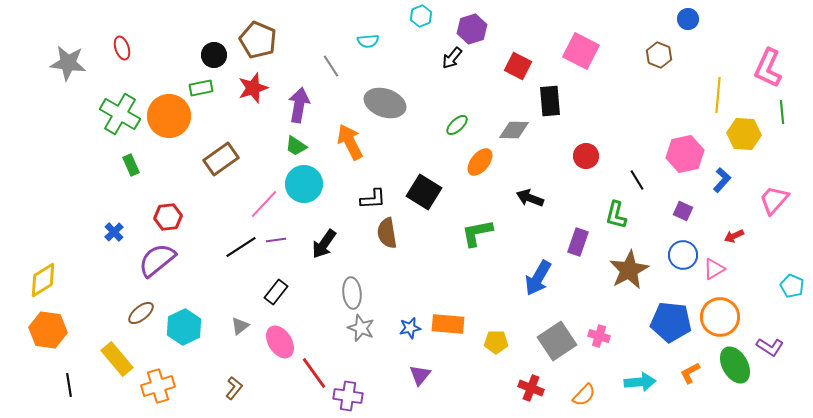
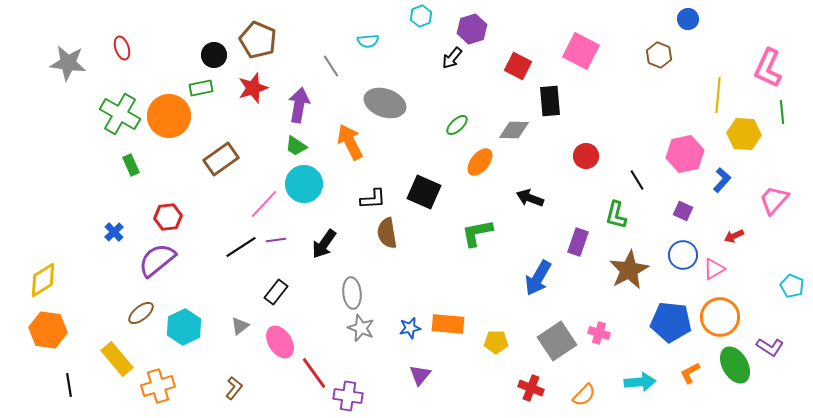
black square at (424, 192): rotated 8 degrees counterclockwise
pink cross at (599, 336): moved 3 px up
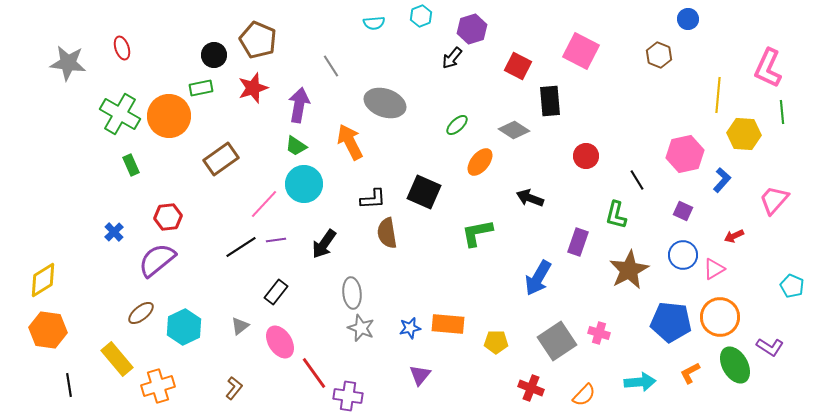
cyan semicircle at (368, 41): moved 6 px right, 18 px up
gray diamond at (514, 130): rotated 32 degrees clockwise
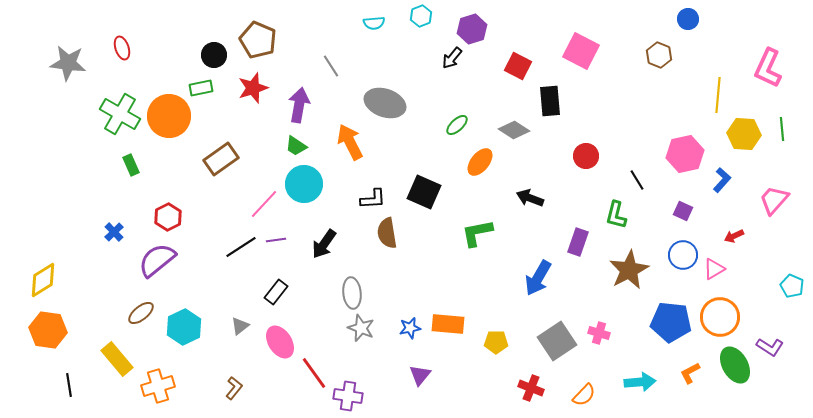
green line at (782, 112): moved 17 px down
red hexagon at (168, 217): rotated 20 degrees counterclockwise
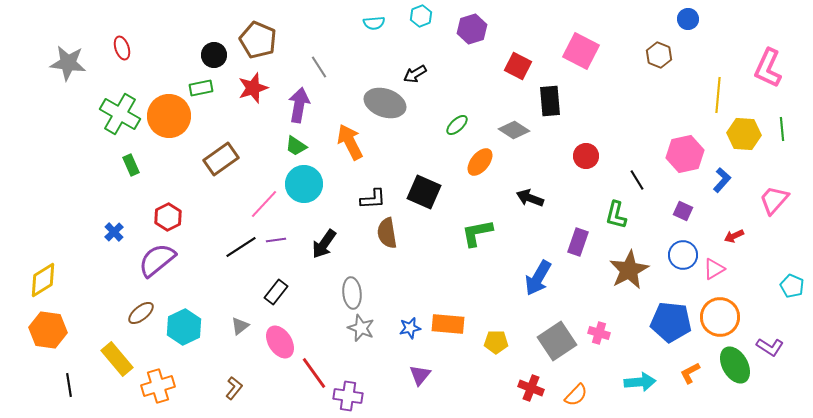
black arrow at (452, 58): moved 37 px left, 16 px down; rotated 20 degrees clockwise
gray line at (331, 66): moved 12 px left, 1 px down
orange semicircle at (584, 395): moved 8 px left
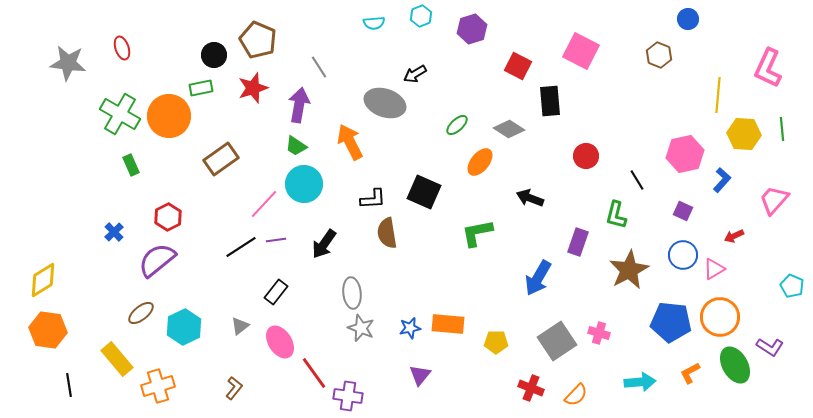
gray diamond at (514, 130): moved 5 px left, 1 px up
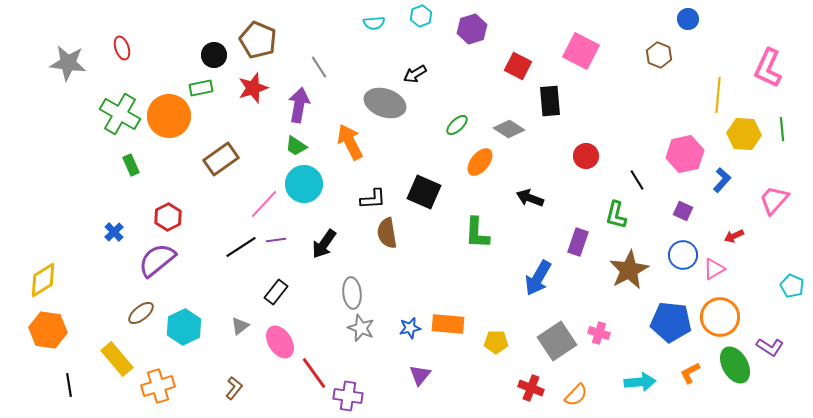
green L-shape at (477, 233): rotated 76 degrees counterclockwise
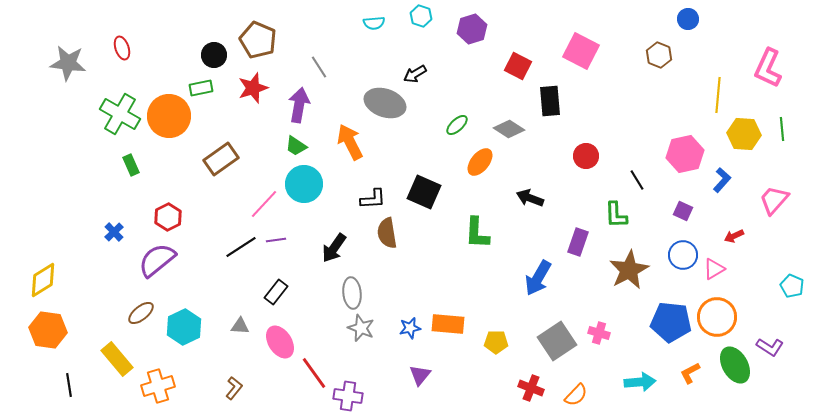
cyan hexagon at (421, 16): rotated 20 degrees counterclockwise
green L-shape at (616, 215): rotated 16 degrees counterclockwise
black arrow at (324, 244): moved 10 px right, 4 px down
orange circle at (720, 317): moved 3 px left
gray triangle at (240, 326): rotated 42 degrees clockwise
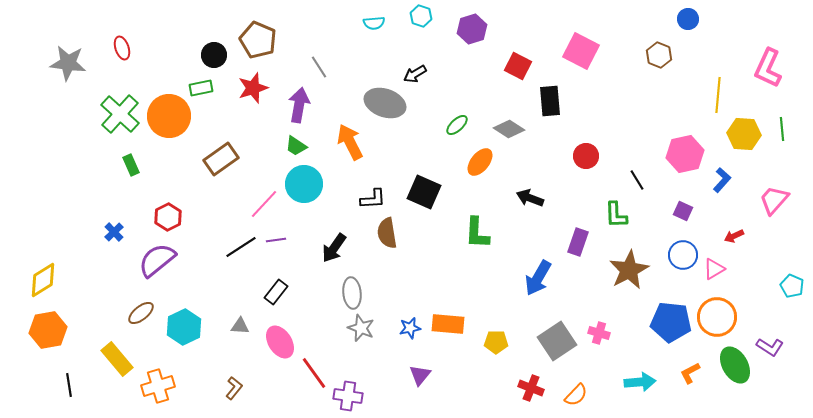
green cross at (120, 114): rotated 12 degrees clockwise
orange hexagon at (48, 330): rotated 18 degrees counterclockwise
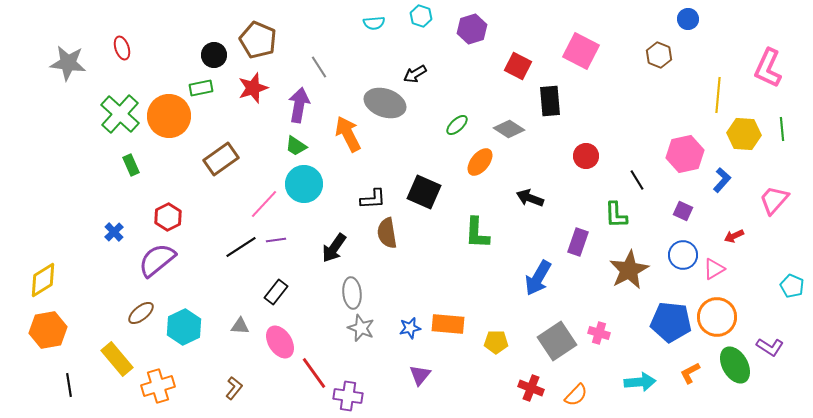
orange arrow at (350, 142): moved 2 px left, 8 px up
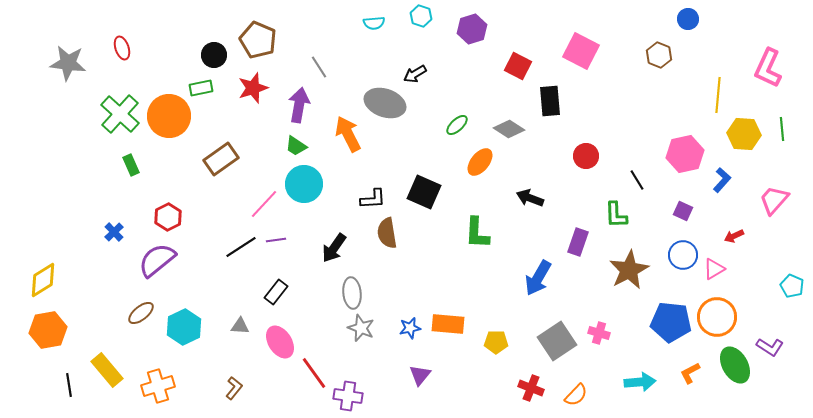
yellow rectangle at (117, 359): moved 10 px left, 11 px down
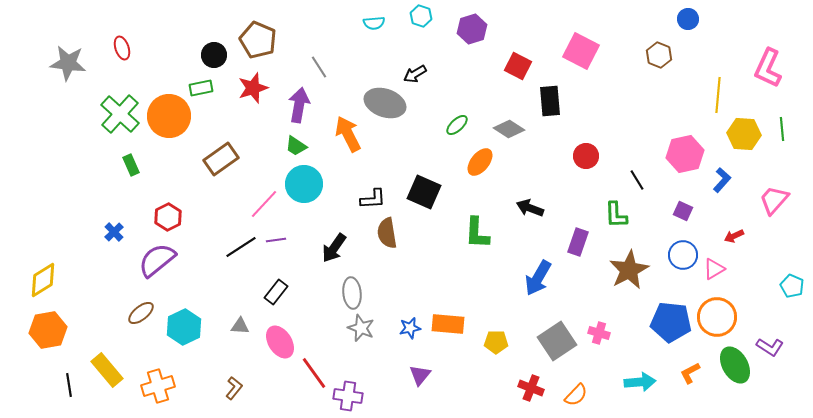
black arrow at (530, 198): moved 10 px down
